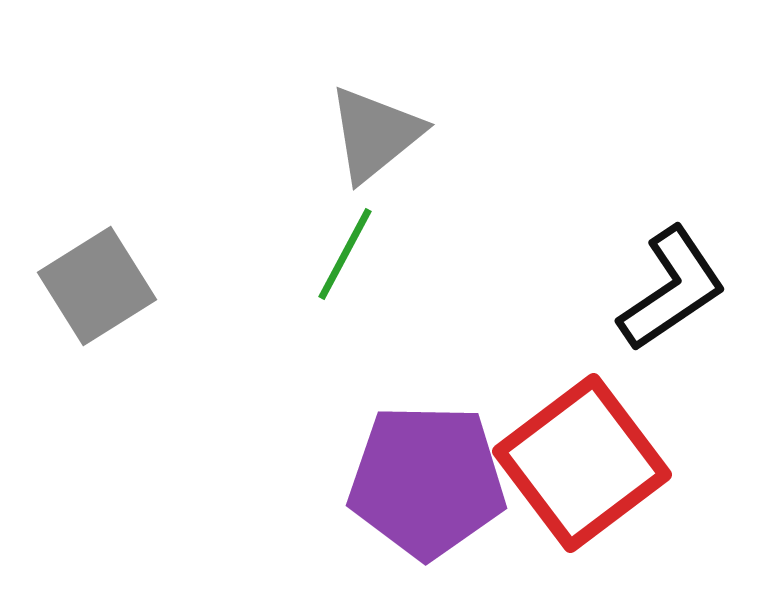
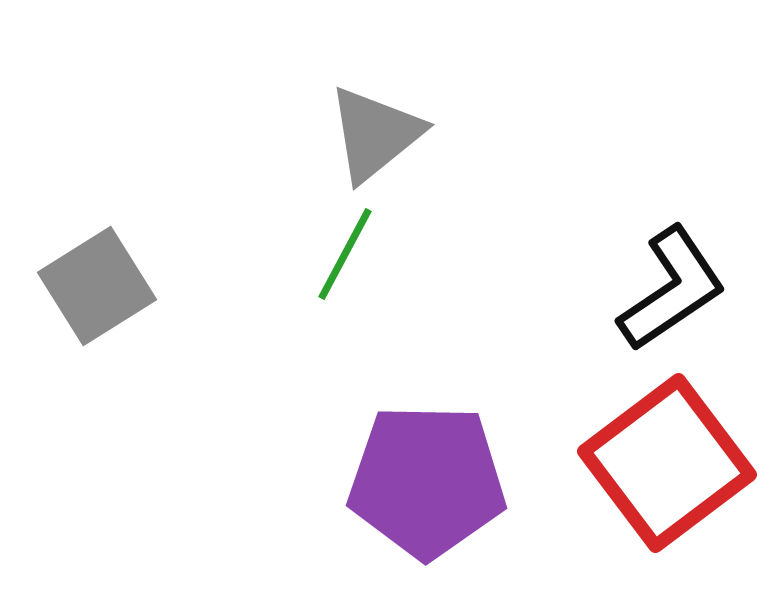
red square: moved 85 px right
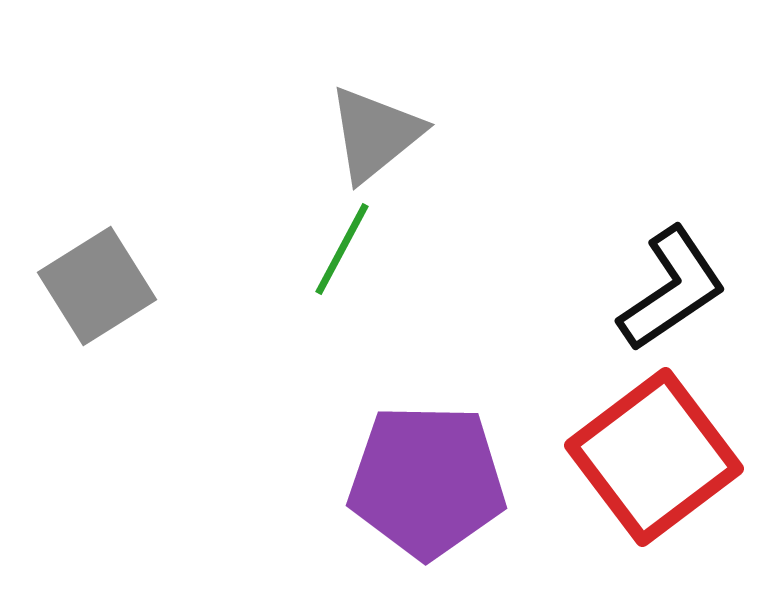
green line: moved 3 px left, 5 px up
red square: moved 13 px left, 6 px up
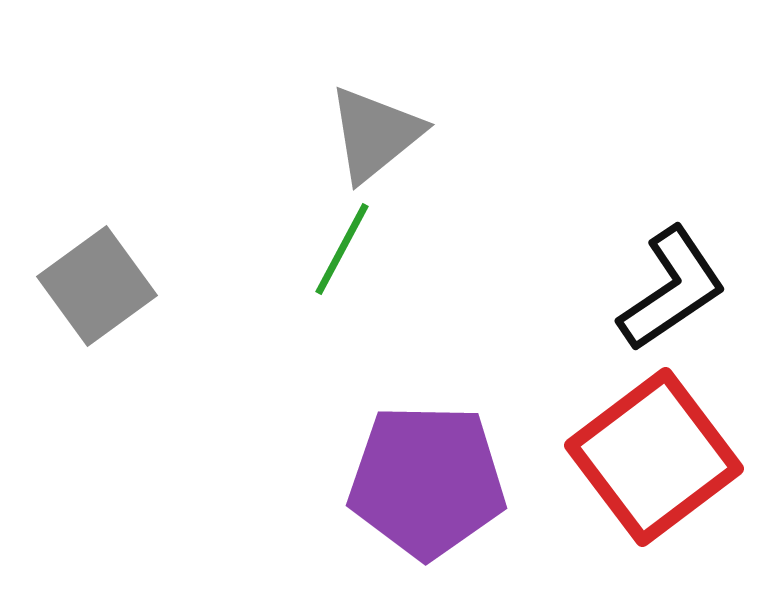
gray square: rotated 4 degrees counterclockwise
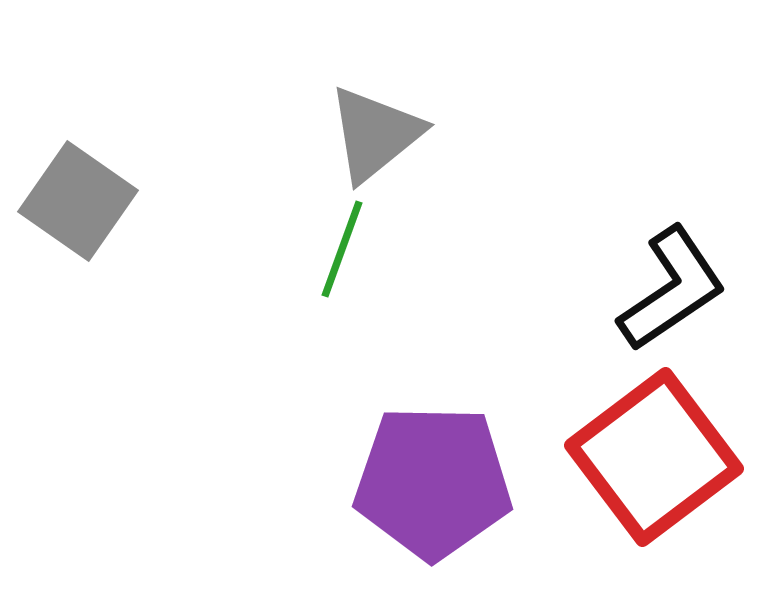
green line: rotated 8 degrees counterclockwise
gray square: moved 19 px left, 85 px up; rotated 19 degrees counterclockwise
purple pentagon: moved 6 px right, 1 px down
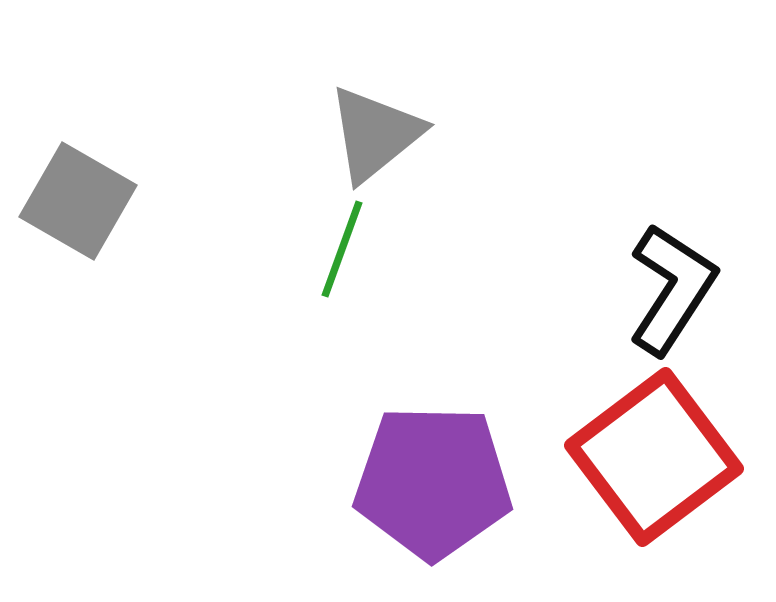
gray square: rotated 5 degrees counterclockwise
black L-shape: rotated 23 degrees counterclockwise
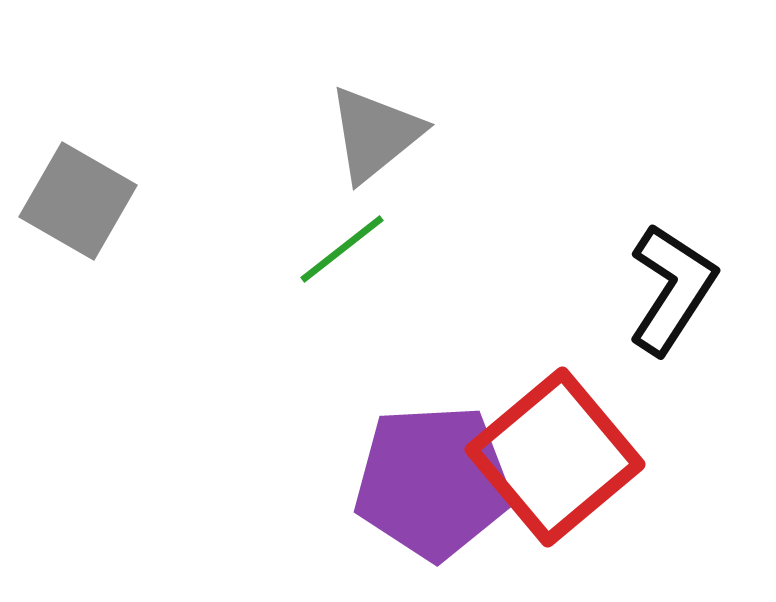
green line: rotated 32 degrees clockwise
red square: moved 99 px left; rotated 3 degrees counterclockwise
purple pentagon: rotated 4 degrees counterclockwise
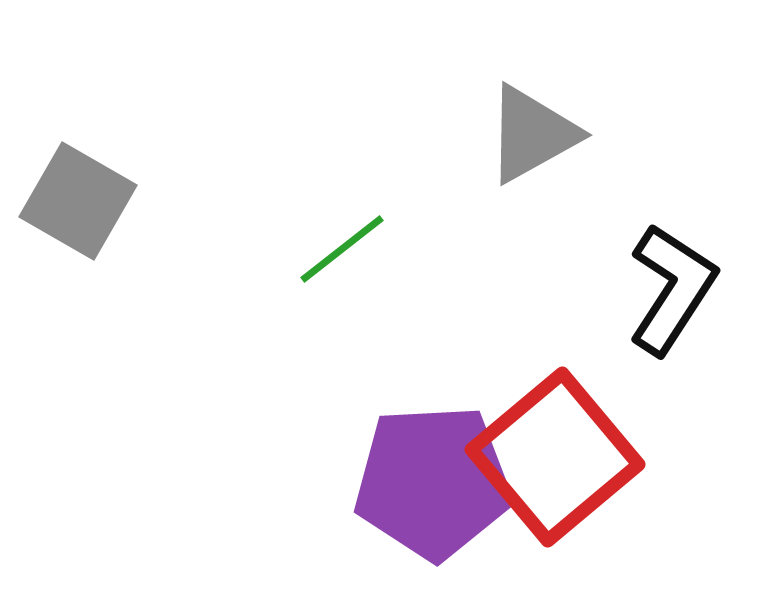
gray triangle: moved 157 px right; rotated 10 degrees clockwise
